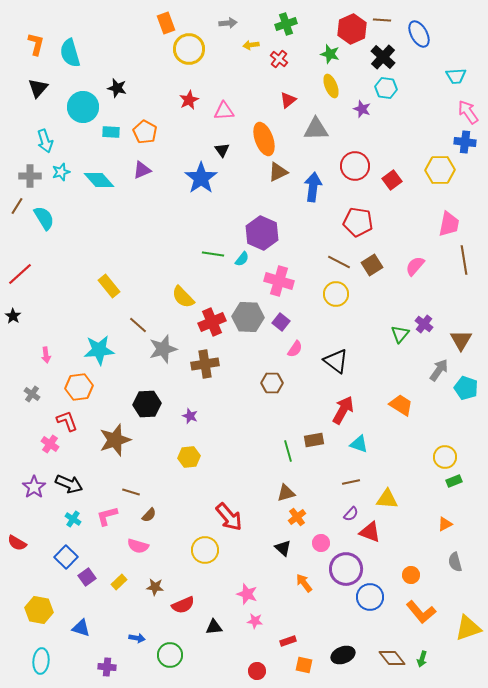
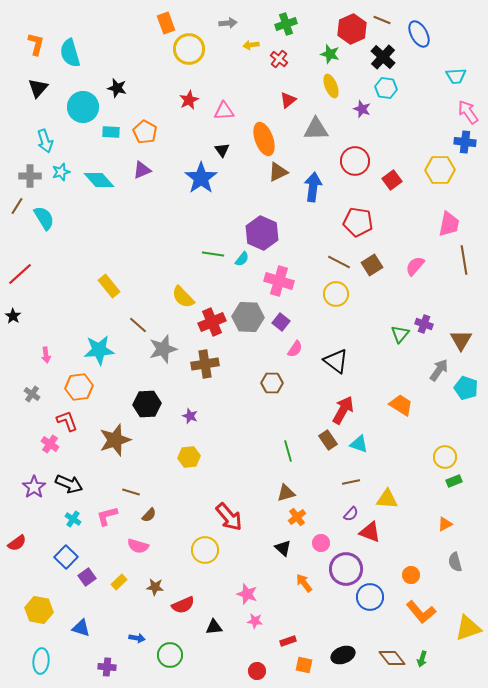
brown line at (382, 20): rotated 18 degrees clockwise
red circle at (355, 166): moved 5 px up
purple cross at (424, 324): rotated 18 degrees counterclockwise
brown rectangle at (314, 440): moved 14 px right; rotated 66 degrees clockwise
red semicircle at (17, 543): rotated 66 degrees counterclockwise
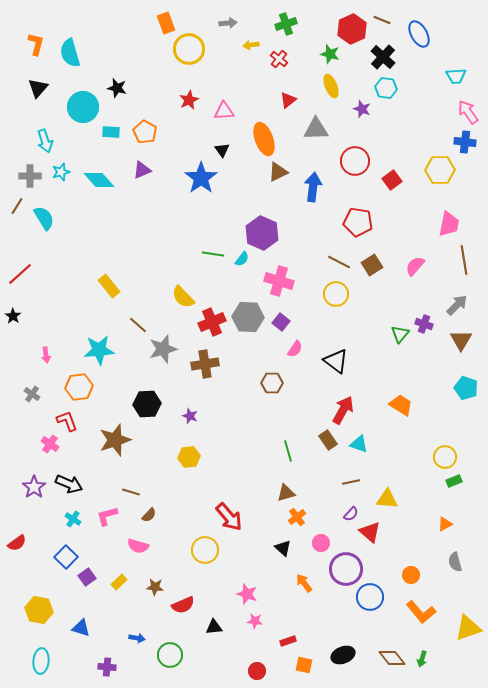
gray arrow at (439, 370): moved 18 px right, 65 px up; rotated 10 degrees clockwise
red triangle at (370, 532): rotated 20 degrees clockwise
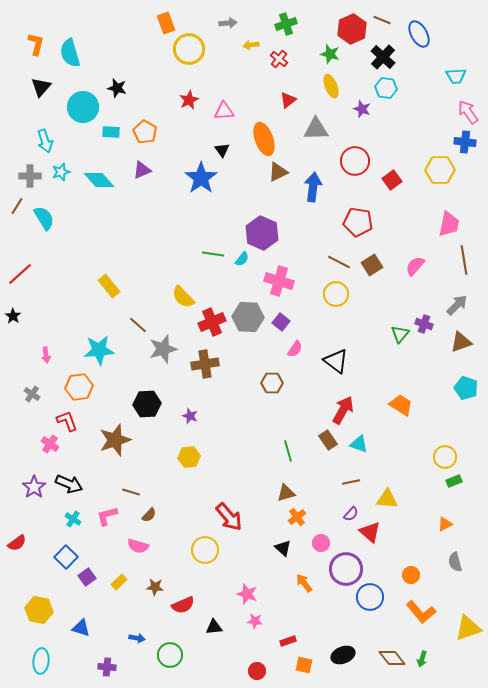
black triangle at (38, 88): moved 3 px right, 1 px up
brown triangle at (461, 340): moved 2 px down; rotated 40 degrees clockwise
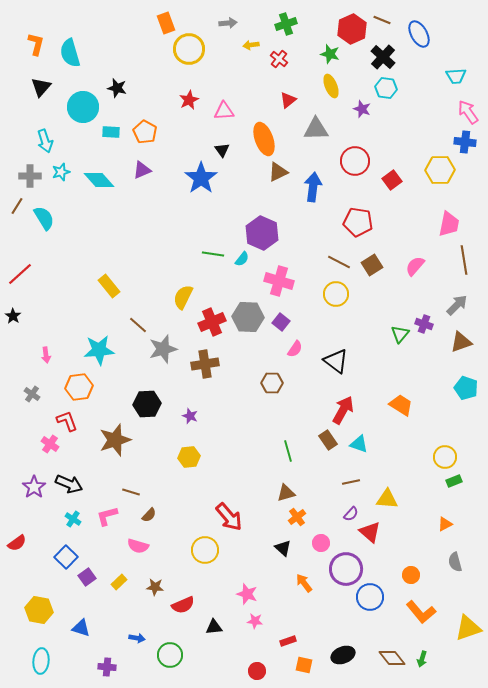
yellow semicircle at (183, 297): rotated 70 degrees clockwise
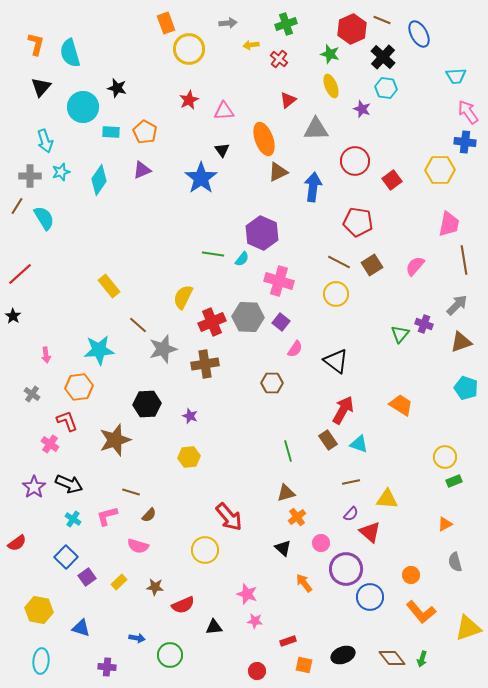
cyan diamond at (99, 180): rotated 76 degrees clockwise
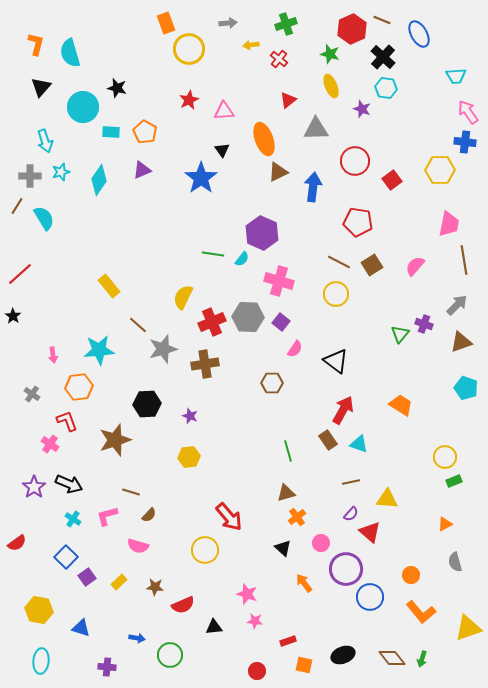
pink arrow at (46, 355): moved 7 px right
